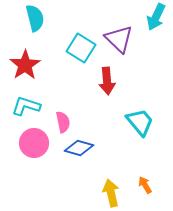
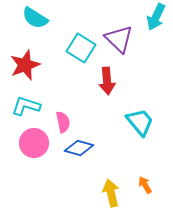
cyan semicircle: rotated 136 degrees clockwise
red star: rotated 12 degrees clockwise
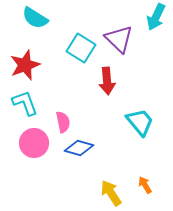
cyan L-shape: moved 1 px left, 3 px up; rotated 52 degrees clockwise
yellow arrow: rotated 20 degrees counterclockwise
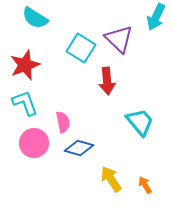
yellow arrow: moved 14 px up
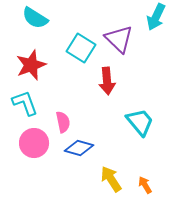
red star: moved 6 px right
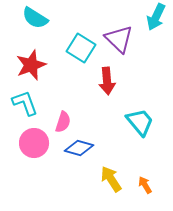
pink semicircle: rotated 30 degrees clockwise
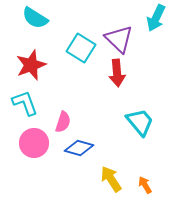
cyan arrow: moved 1 px down
red arrow: moved 10 px right, 8 px up
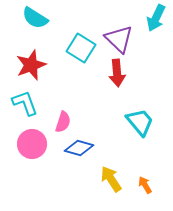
pink circle: moved 2 px left, 1 px down
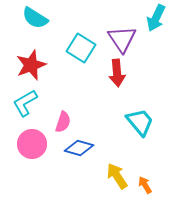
purple triangle: moved 3 px right; rotated 12 degrees clockwise
cyan L-shape: rotated 100 degrees counterclockwise
yellow arrow: moved 6 px right, 3 px up
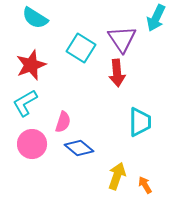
cyan trapezoid: rotated 40 degrees clockwise
blue diamond: rotated 24 degrees clockwise
yellow arrow: rotated 52 degrees clockwise
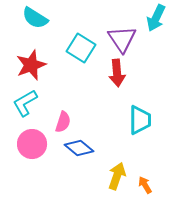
cyan trapezoid: moved 2 px up
